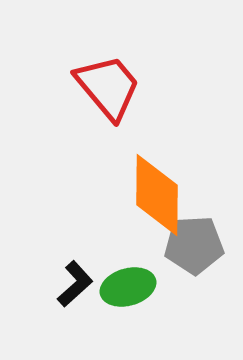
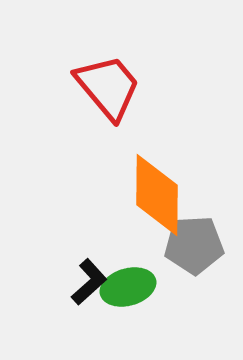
black L-shape: moved 14 px right, 2 px up
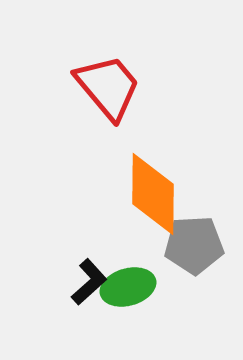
orange diamond: moved 4 px left, 1 px up
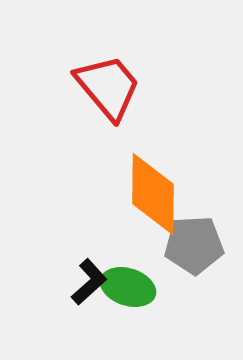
green ellipse: rotated 34 degrees clockwise
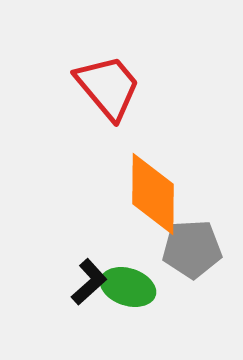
gray pentagon: moved 2 px left, 4 px down
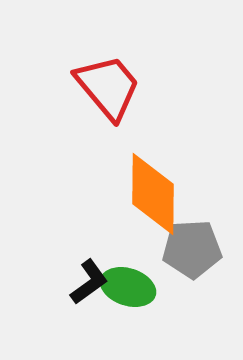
black L-shape: rotated 6 degrees clockwise
